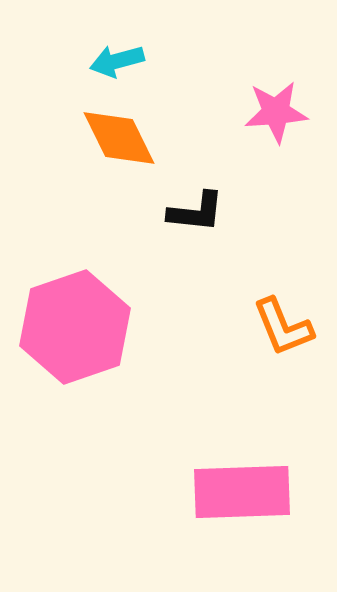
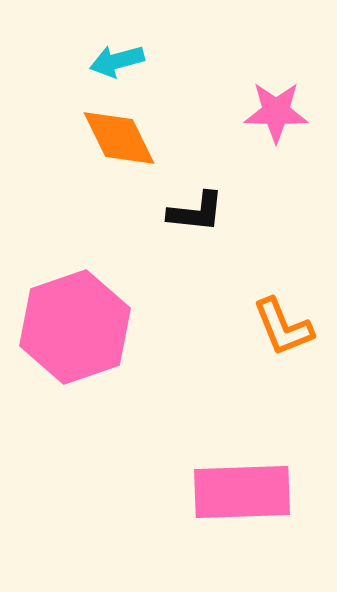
pink star: rotated 6 degrees clockwise
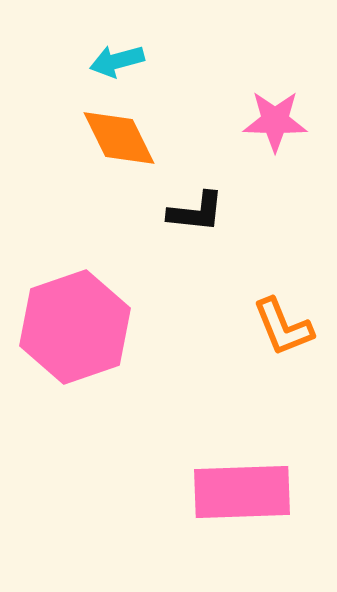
pink star: moved 1 px left, 9 px down
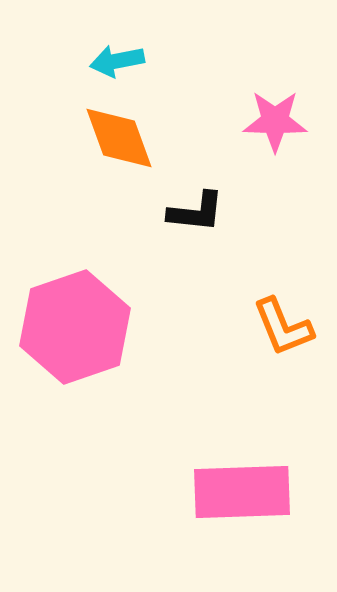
cyan arrow: rotated 4 degrees clockwise
orange diamond: rotated 6 degrees clockwise
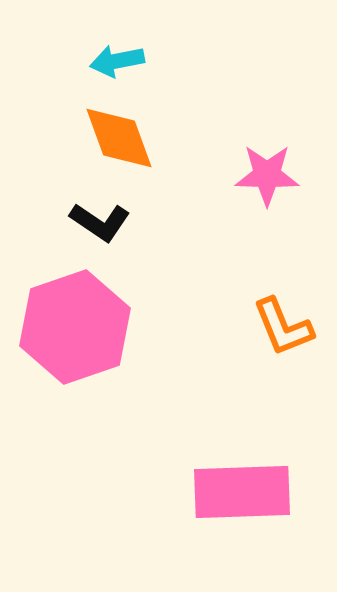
pink star: moved 8 px left, 54 px down
black L-shape: moved 96 px left, 10 px down; rotated 28 degrees clockwise
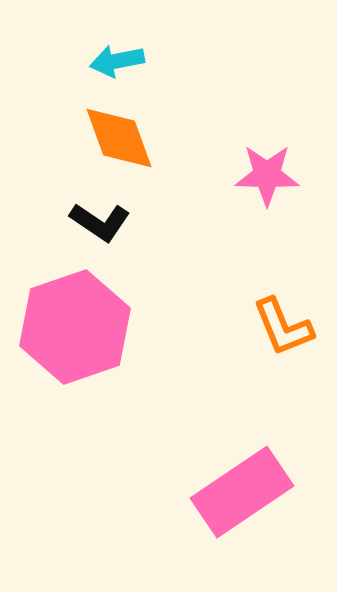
pink rectangle: rotated 32 degrees counterclockwise
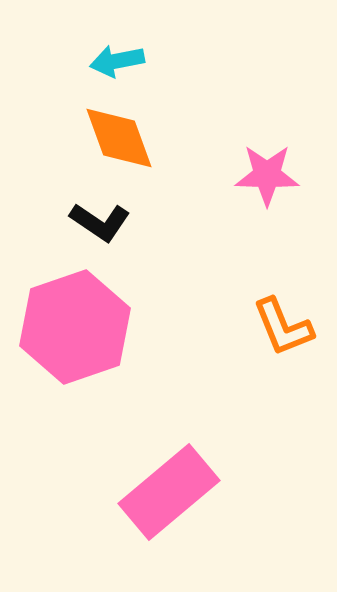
pink rectangle: moved 73 px left; rotated 6 degrees counterclockwise
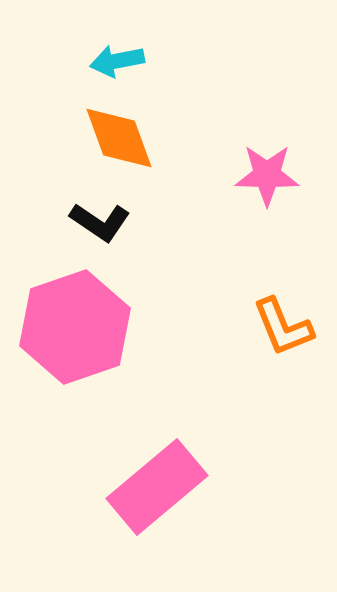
pink rectangle: moved 12 px left, 5 px up
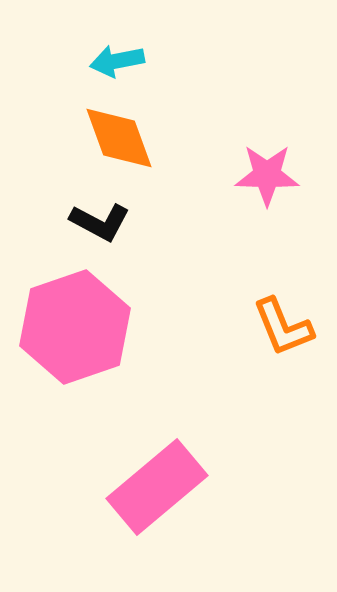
black L-shape: rotated 6 degrees counterclockwise
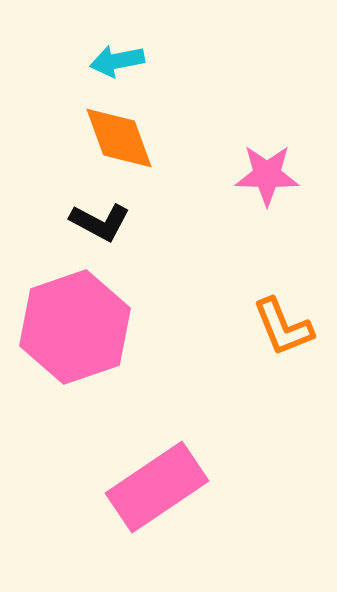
pink rectangle: rotated 6 degrees clockwise
